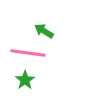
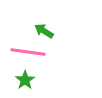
pink line: moved 1 px up
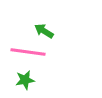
green star: rotated 24 degrees clockwise
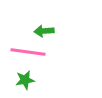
green arrow: rotated 36 degrees counterclockwise
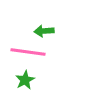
green star: rotated 18 degrees counterclockwise
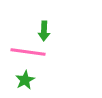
green arrow: rotated 84 degrees counterclockwise
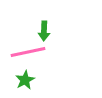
pink line: rotated 20 degrees counterclockwise
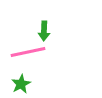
green star: moved 4 px left, 4 px down
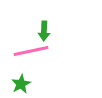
pink line: moved 3 px right, 1 px up
